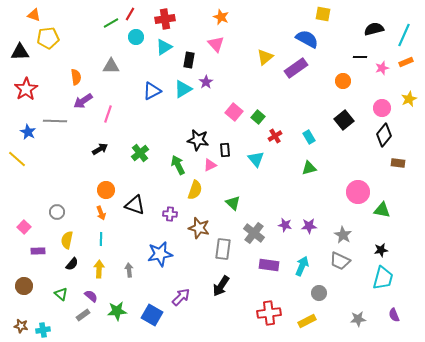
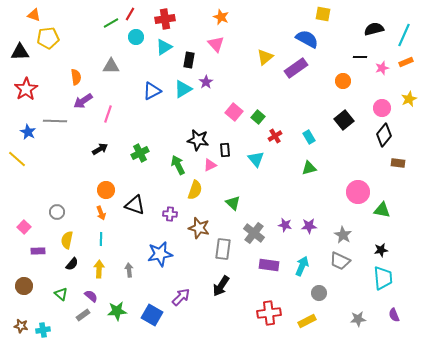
green cross at (140, 153): rotated 12 degrees clockwise
cyan trapezoid at (383, 278): rotated 20 degrees counterclockwise
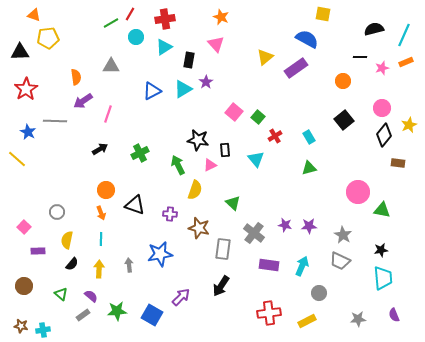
yellow star at (409, 99): moved 26 px down
gray arrow at (129, 270): moved 5 px up
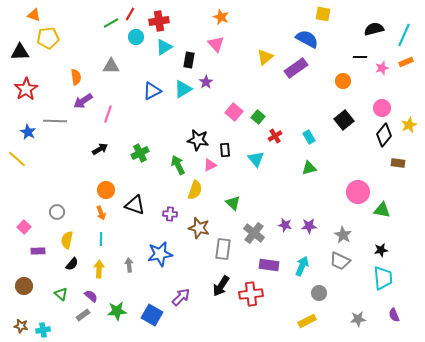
red cross at (165, 19): moved 6 px left, 2 px down
red cross at (269, 313): moved 18 px left, 19 px up
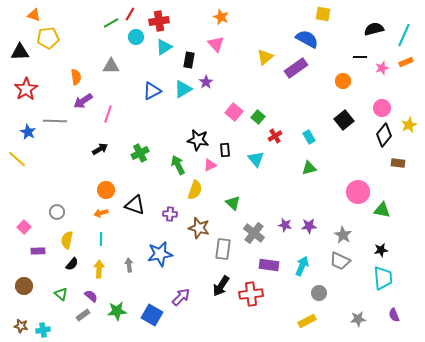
orange arrow at (101, 213): rotated 96 degrees clockwise
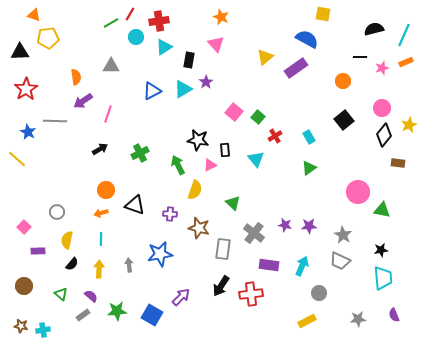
green triangle at (309, 168): rotated 21 degrees counterclockwise
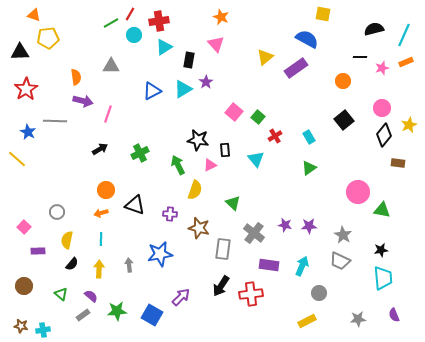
cyan circle at (136, 37): moved 2 px left, 2 px up
purple arrow at (83, 101): rotated 132 degrees counterclockwise
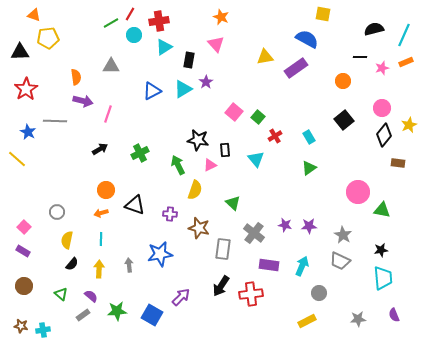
yellow triangle at (265, 57): rotated 30 degrees clockwise
purple rectangle at (38, 251): moved 15 px left; rotated 32 degrees clockwise
